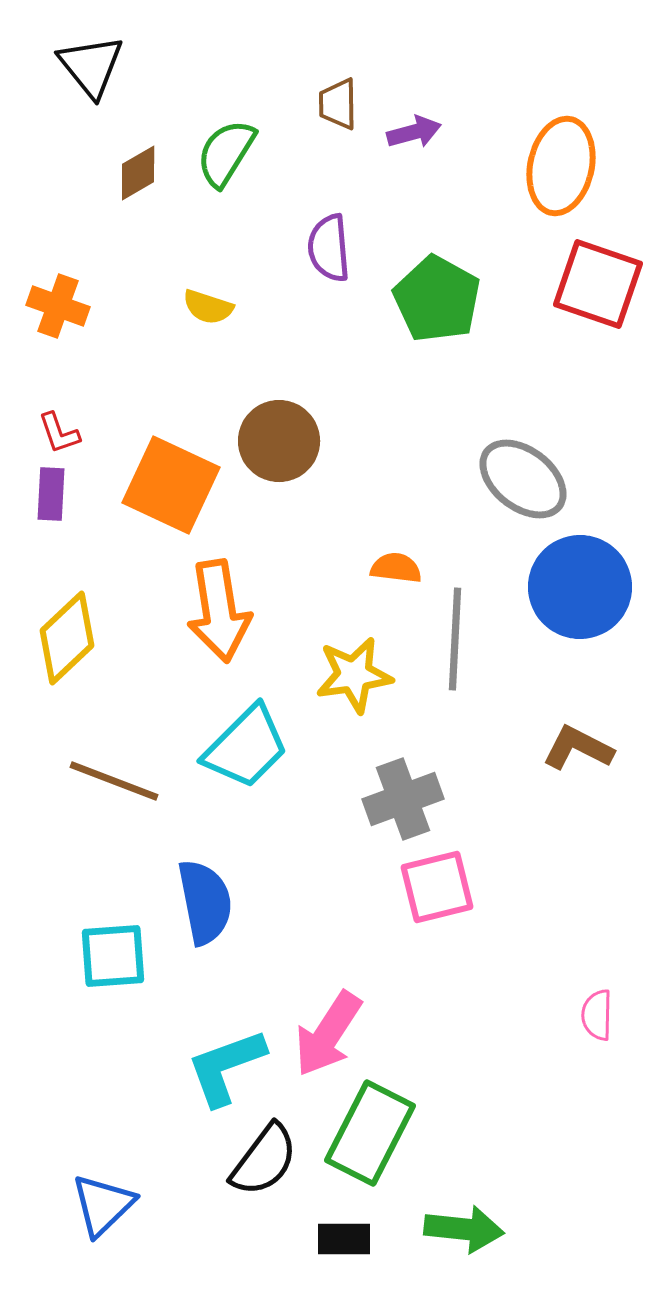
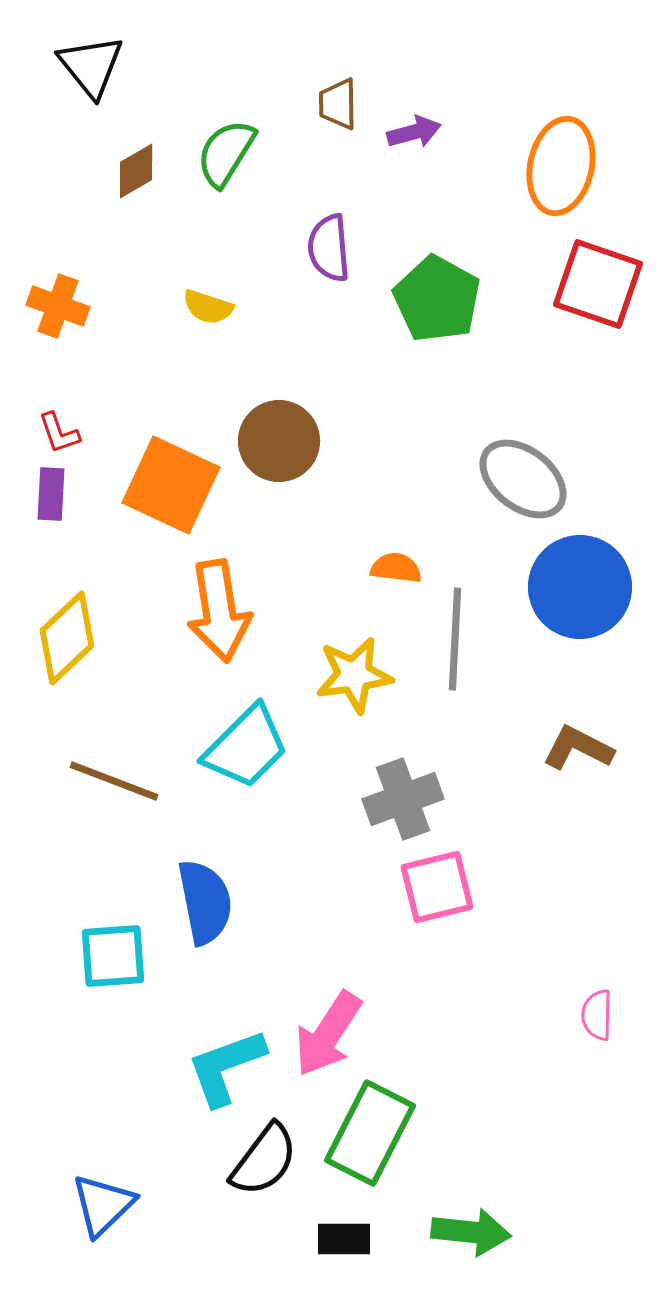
brown diamond: moved 2 px left, 2 px up
green arrow: moved 7 px right, 3 px down
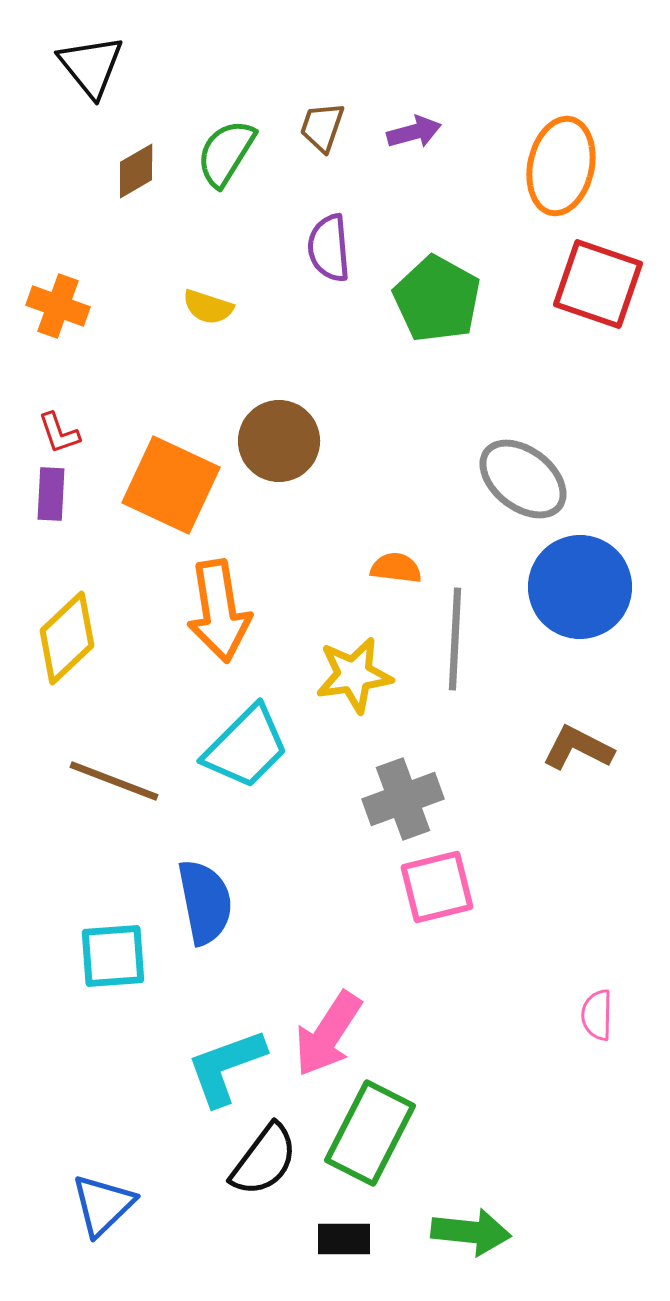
brown trapezoid: moved 16 px left, 23 px down; rotated 20 degrees clockwise
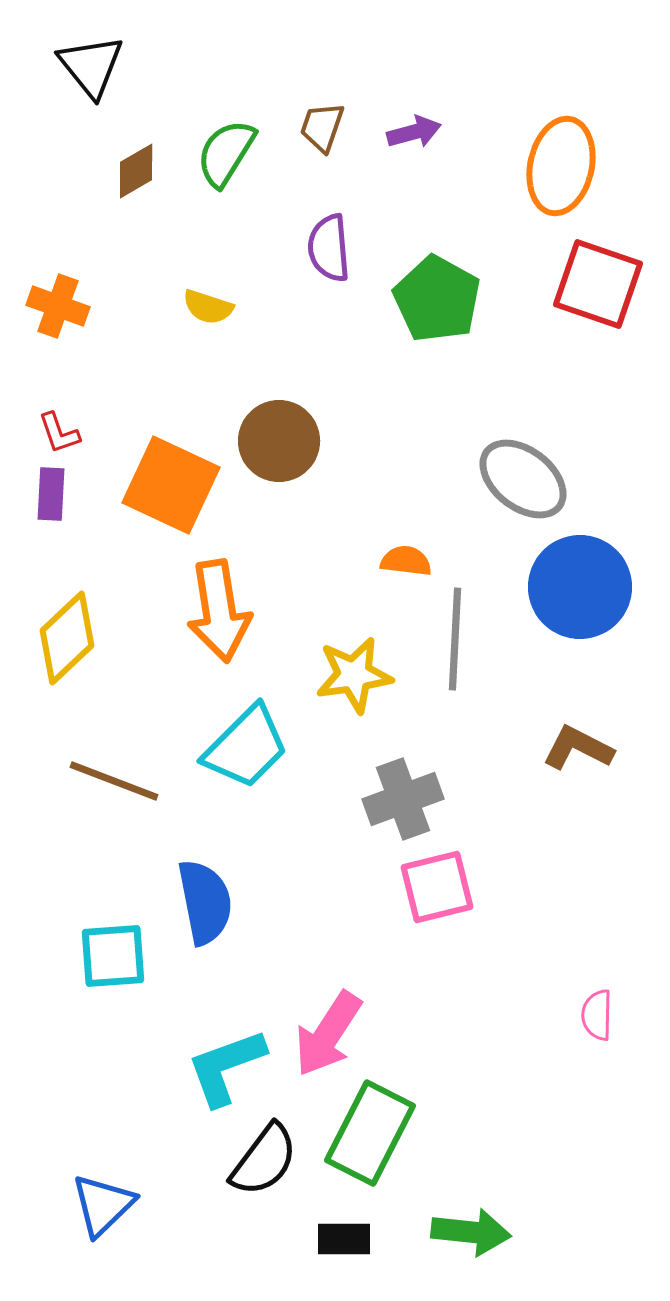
orange semicircle: moved 10 px right, 7 px up
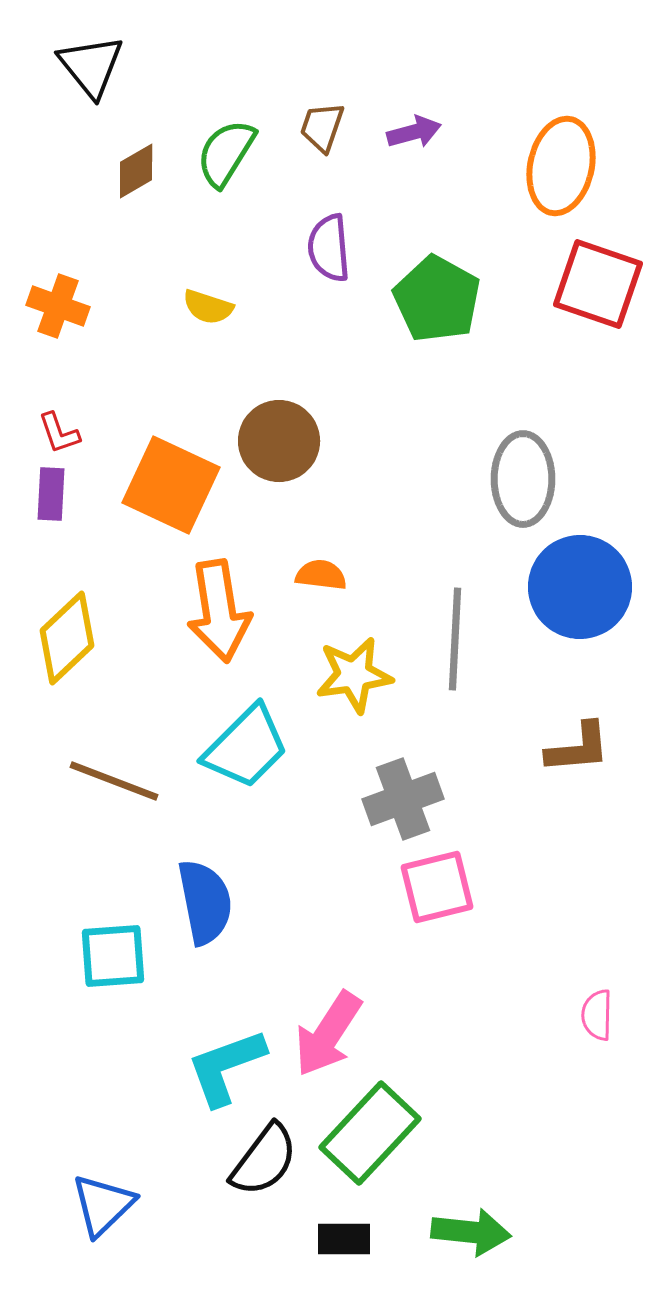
gray ellipse: rotated 52 degrees clockwise
orange semicircle: moved 85 px left, 14 px down
brown L-shape: rotated 148 degrees clockwise
green rectangle: rotated 16 degrees clockwise
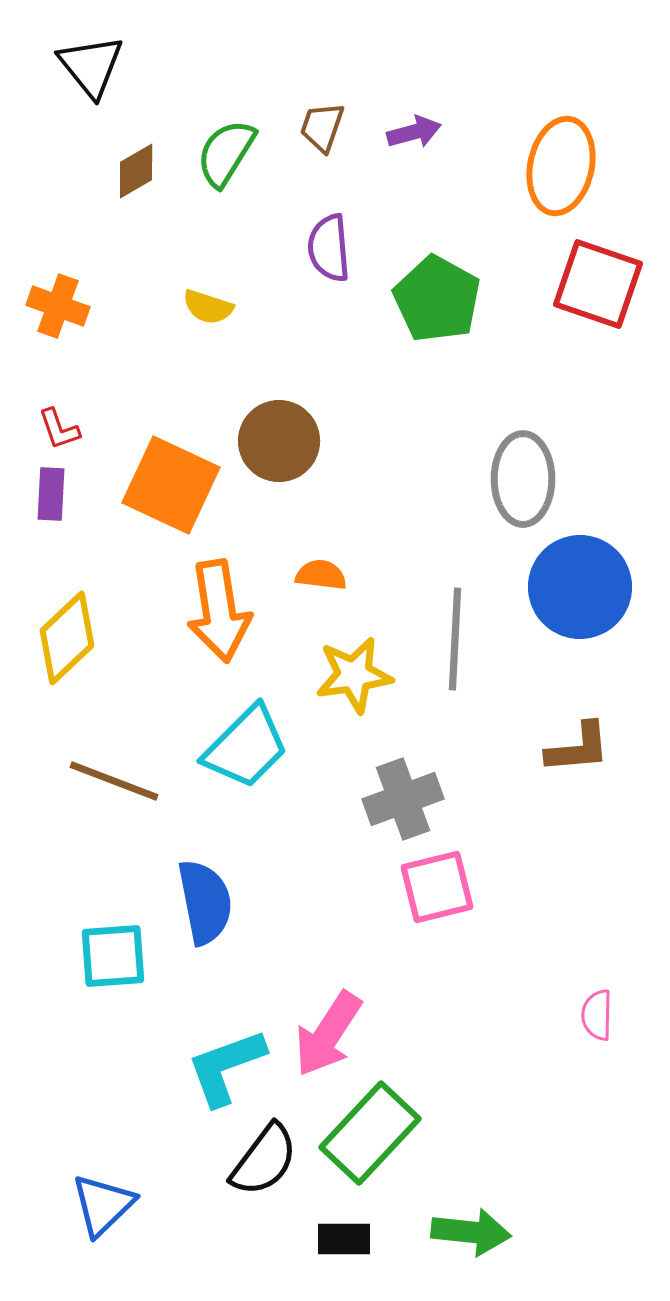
red L-shape: moved 4 px up
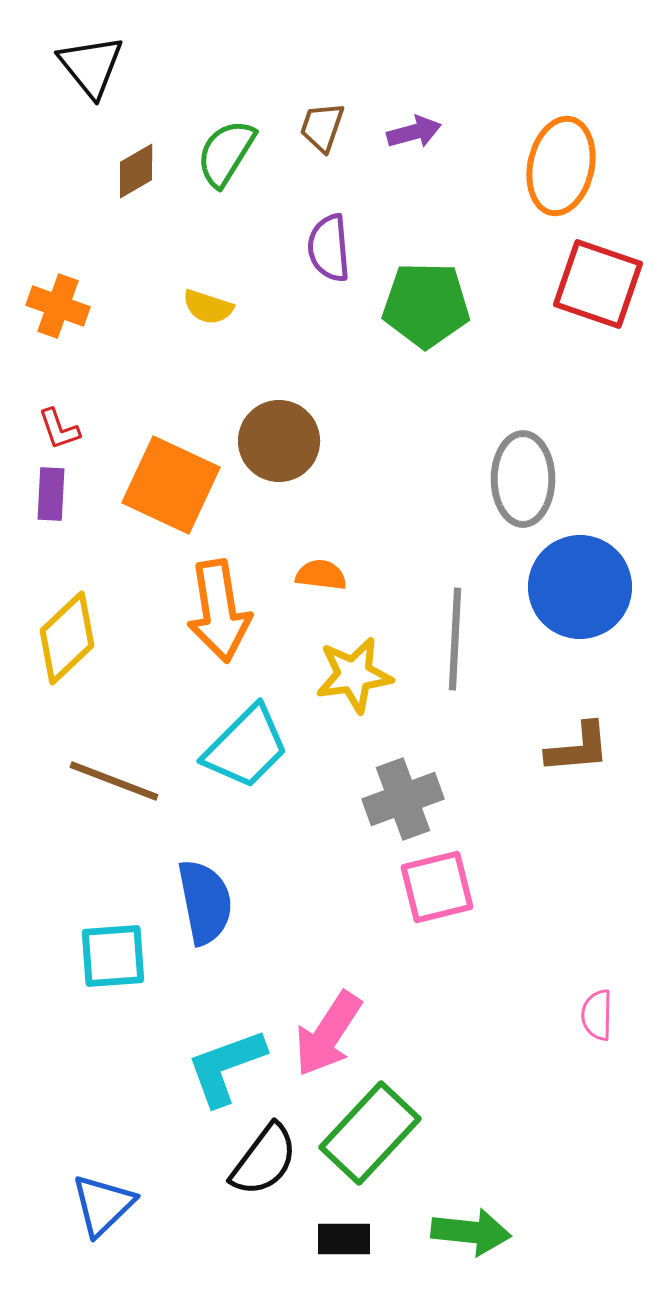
green pentagon: moved 11 px left, 6 px down; rotated 28 degrees counterclockwise
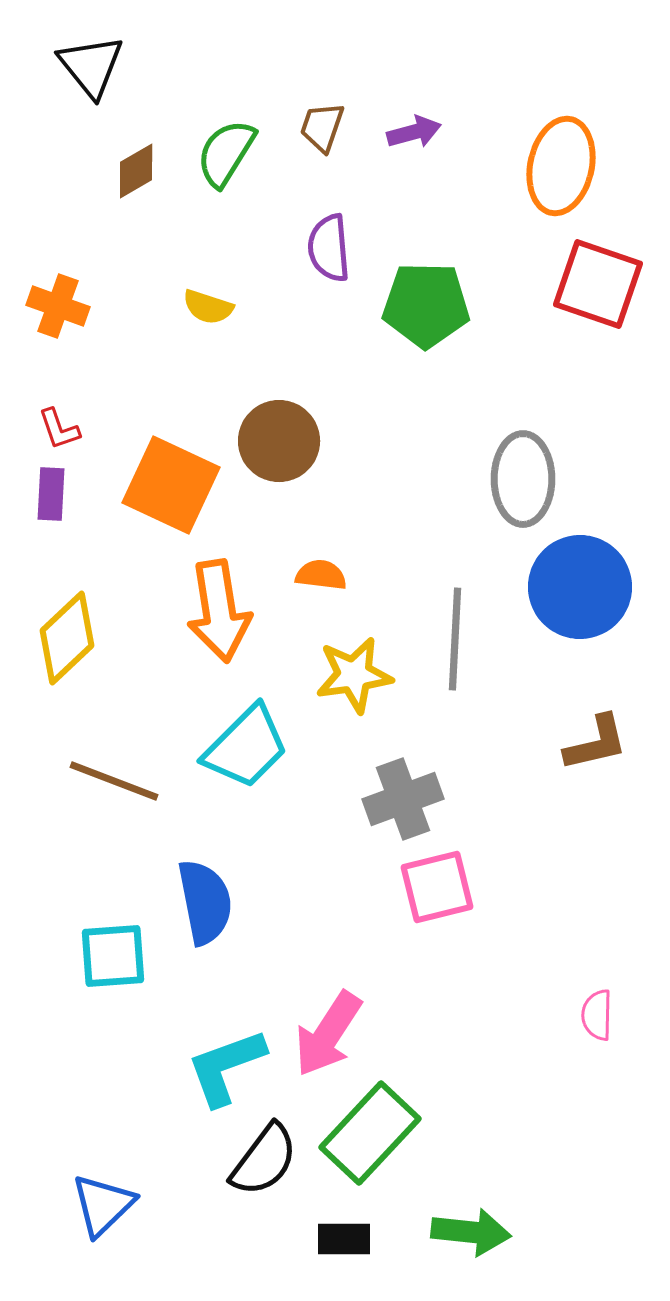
brown L-shape: moved 18 px right, 5 px up; rotated 8 degrees counterclockwise
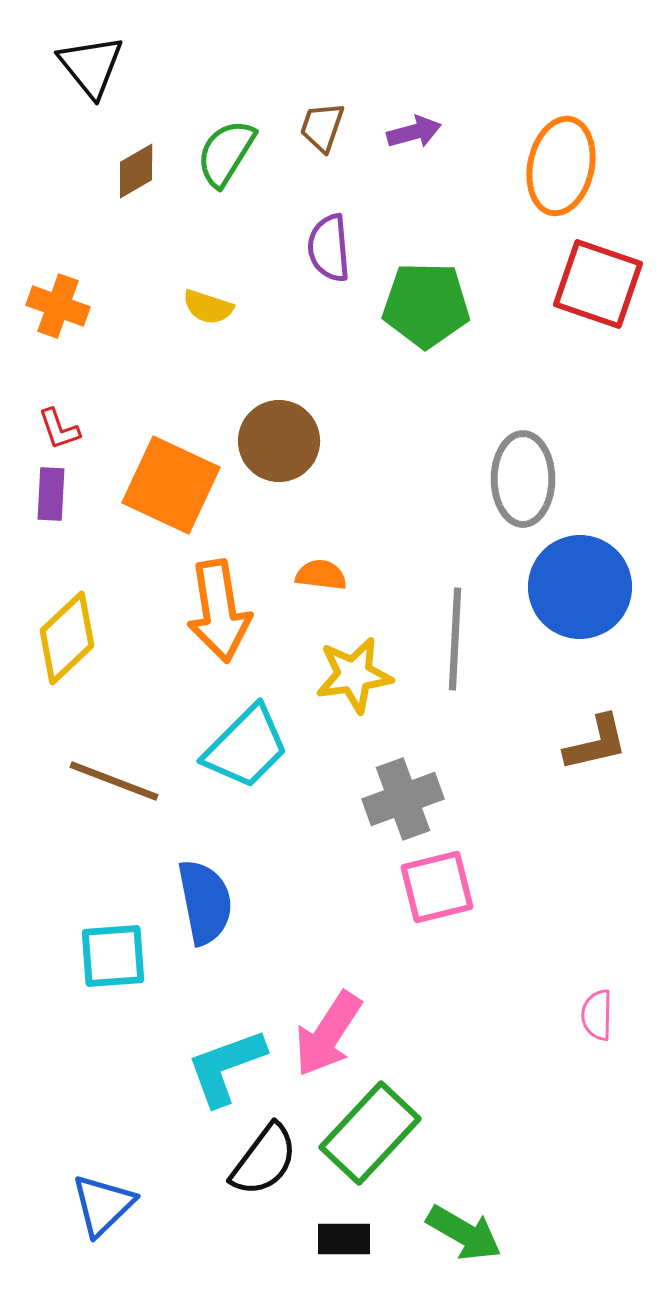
green arrow: moved 7 px left, 1 px down; rotated 24 degrees clockwise
